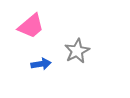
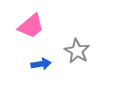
gray star: rotated 15 degrees counterclockwise
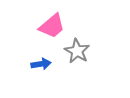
pink trapezoid: moved 21 px right
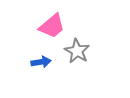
blue arrow: moved 2 px up
